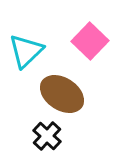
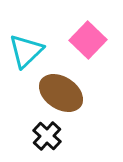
pink square: moved 2 px left, 1 px up
brown ellipse: moved 1 px left, 1 px up
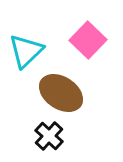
black cross: moved 2 px right
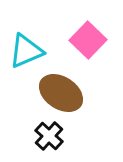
cyan triangle: rotated 21 degrees clockwise
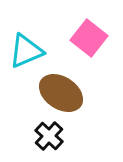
pink square: moved 1 px right, 2 px up; rotated 6 degrees counterclockwise
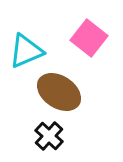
brown ellipse: moved 2 px left, 1 px up
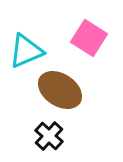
pink square: rotated 6 degrees counterclockwise
brown ellipse: moved 1 px right, 2 px up
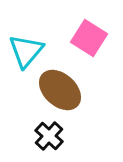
cyan triangle: rotated 27 degrees counterclockwise
brown ellipse: rotated 9 degrees clockwise
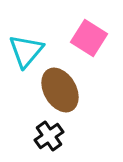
brown ellipse: rotated 18 degrees clockwise
black cross: rotated 12 degrees clockwise
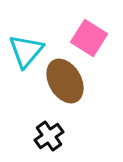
brown ellipse: moved 5 px right, 9 px up
